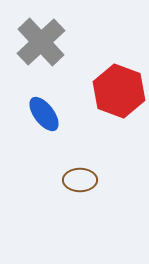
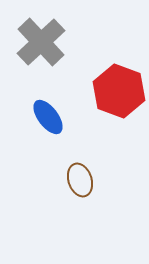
blue ellipse: moved 4 px right, 3 px down
brown ellipse: rotated 72 degrees clockwise
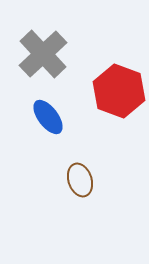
gray cross: moved 2 px right, 12 px down
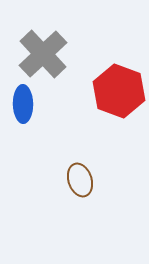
blue ellipse: moved 25 px left, 13 px up; rotated 36 degrees clockwise
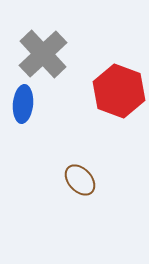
blue ellipse: rotated 6 degrees clockwise
brown ellipse: rotated 24 degrees counterclockwise
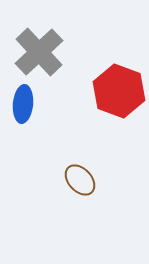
gray cross: moved 4 px left, 2 px up
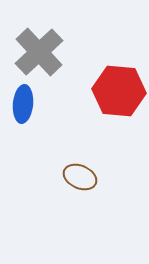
red hexagon: rotated 15 degrees counterclockwise
brown ellipse: moved 3 px up; rotated 24 degrees counterclockwise
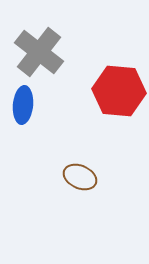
gray cross: rotated 9 degrees counterclockwise
blue ellipse: moved 1 px down
